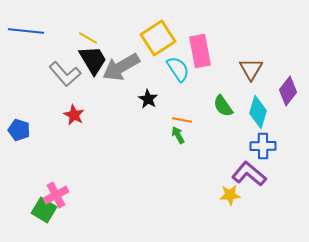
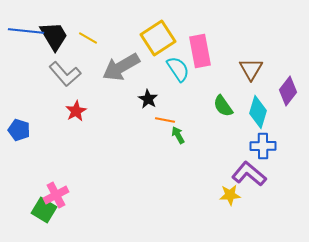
black trapezoid: moved 39 px left, 24 px up
red star: moved 2 px right, 4 px up; rotated 15 degrees clockwise
orange line: moved 17 px left
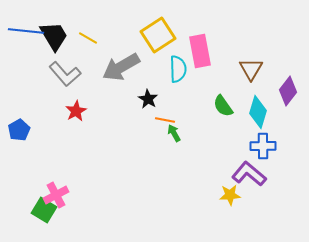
yellow square: moved 3 px up
cyan semicircle: rotated 32 degrees clockwise
blue pentagon: rotated 25 degrees clockwise
green arrow: moved 4 px left, 2 px up
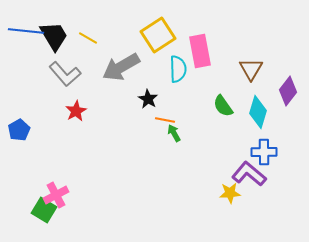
blue cross: moved 1 px right, 6 px down
yellow star: moved 2 px up
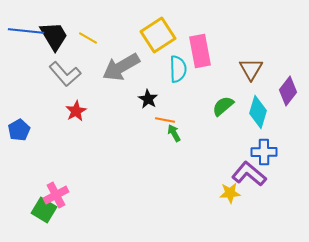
green semicircle: rotated 85 degrees clockwise
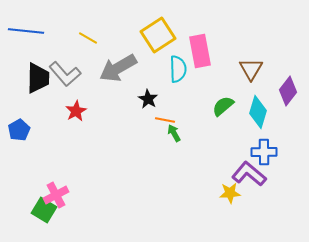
black trapezoid: moved 16 px left, 42 px down; rotated 32 degrees clockwise
gray arrow: moved 3 px left, 1 px down
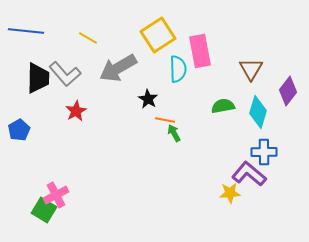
green semicircle: rotated 30 degrees clockwise
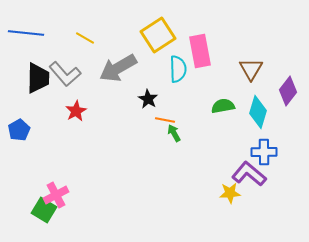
blue line: moved 2 px down
yellow line: moved 3 px left
